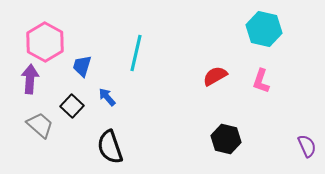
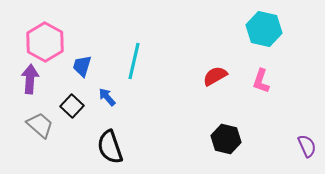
cyan line: moved 2 px left, 8 px down
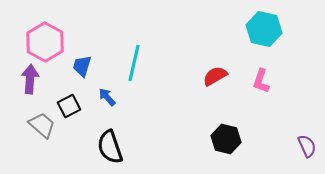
cyan line: moved 2 px down
black square: moved 3 px left; rotated 20 degrees clockwise
gray trapezoid: moved 2 px right
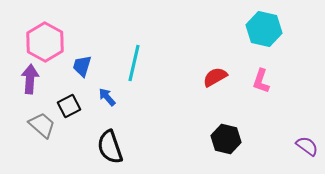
red semicircle: moved 1 px down
purple semicircle: rotated 30 degrees counterclockwise
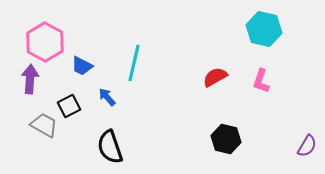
blue trapezoid: rotated 80 degrees counterclockwise
gray trapezoid: moved 2 px right; rotated 12 degrees counterclockwise
purple semicircle: rotated 85 degrees clockwise
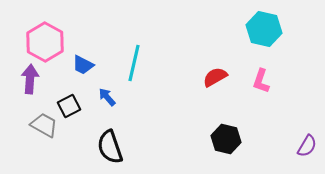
blue trapezoid: moved 1 px right, 1 px up
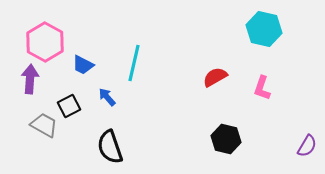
pink L-shape: moved 1 px right, 7 px down
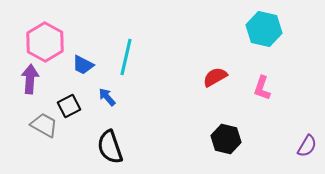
cyan line: moved 8 px left, 6 px up
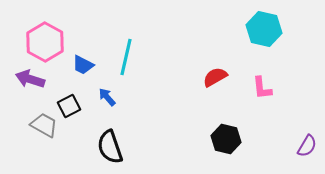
purple arrow: rotated 76 degrees counterclockwise
pink L-shape: rotated 25 degrees counterclockwise
